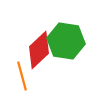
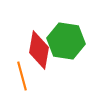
red diamond: rotated 36 degrees counterclockwise
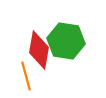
orange line: moved 4 px right
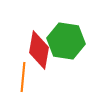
orange line: moved 3 px left, 1 px down; rotated 20 degrees clockwise
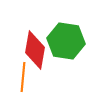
red diamond: moved 4 px left
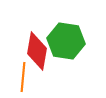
red diamond: moved 2 px right, 1 px down
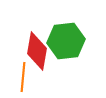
green hexagon: rotated 15 degrees counterclockwise
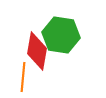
green hexagon: moved 5 px left, 6 px up; rotated 15 degrees clockwise
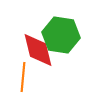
red diamond: moved 1 px right, 1 px up; rotated 24 degrees counterclockwise
